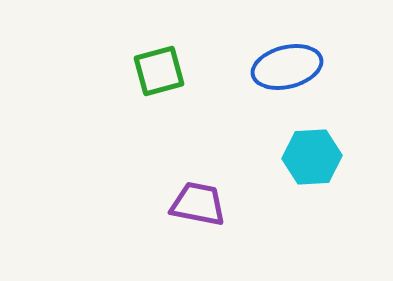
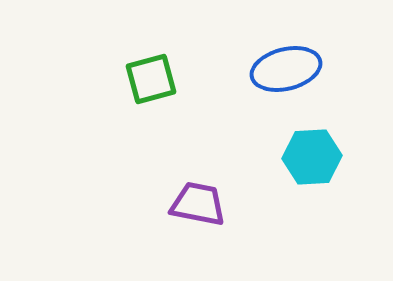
blue ellipse: moved 1 px left, 2 px down
green square: moved 8 px left, 8 px down
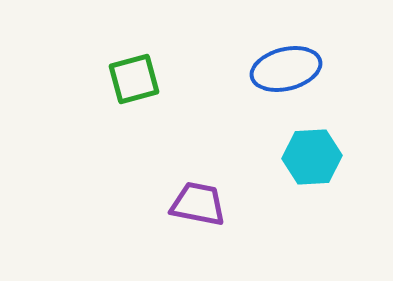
green square: moved 17 px left
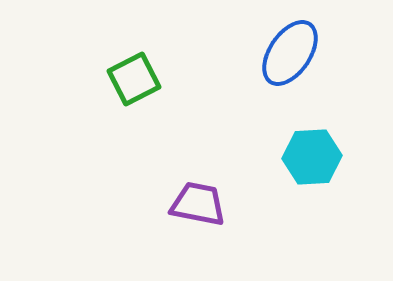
blue ellipse: moved 4 px right, 16 px up; rotated 42 degrees counterclockwise
green square: rotated 12 degrees counterclockwise
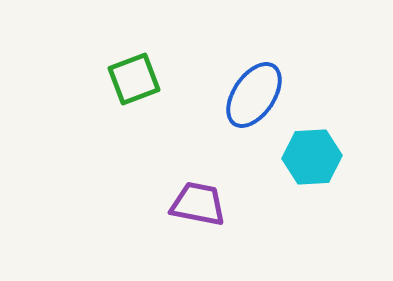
blue ellipse: moved 36 px left, 42 px down
green square: rotated 6 degrees clockwise
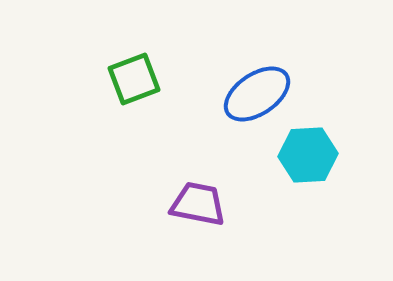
blue ellipse: moved 3 px right, 1 px up; rotated 22 degrees clockwise
cyan hexagon: moved 4 px left, 2 px up
